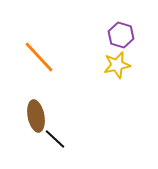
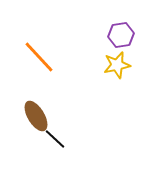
purple hexagon: rotated 25 degrees counterclockwise
brown ellipse: rotated 20 degrees counterclockwise
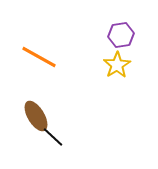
orange line: rotated 18 degrees counterclockwise
yellow star: rotated 20 degrees counterclockwise
black line: moved 2 px left, 2 px up
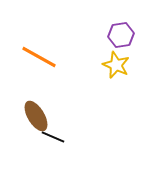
yellow star: moved 1 px left; rotated 16 degrees counterclockwise
black line: rotated 20 degrees counterclockwise
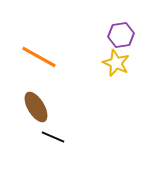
yellow star: moved 2 px up
brown ellipse: moved 9 px up
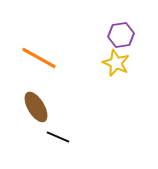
orange line: moved 1 px down
black line: moved 5 px right
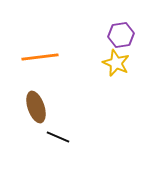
orange line: moved 1 px right, 1 px up; rotated 36 degrees counterclockwise
brown ellipse: rotated 12 degrees clockwise
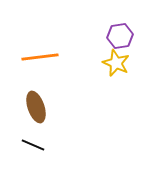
purple hexagon: moved 1 px left, 1 px down
black line: moved 25 px left, 8 px down
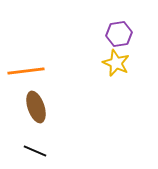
purple hexagon: moved 1 px left, 2 px up
orange line: moved 14 px left, 14 px down
black line: moved 2 px right, 6 px down
